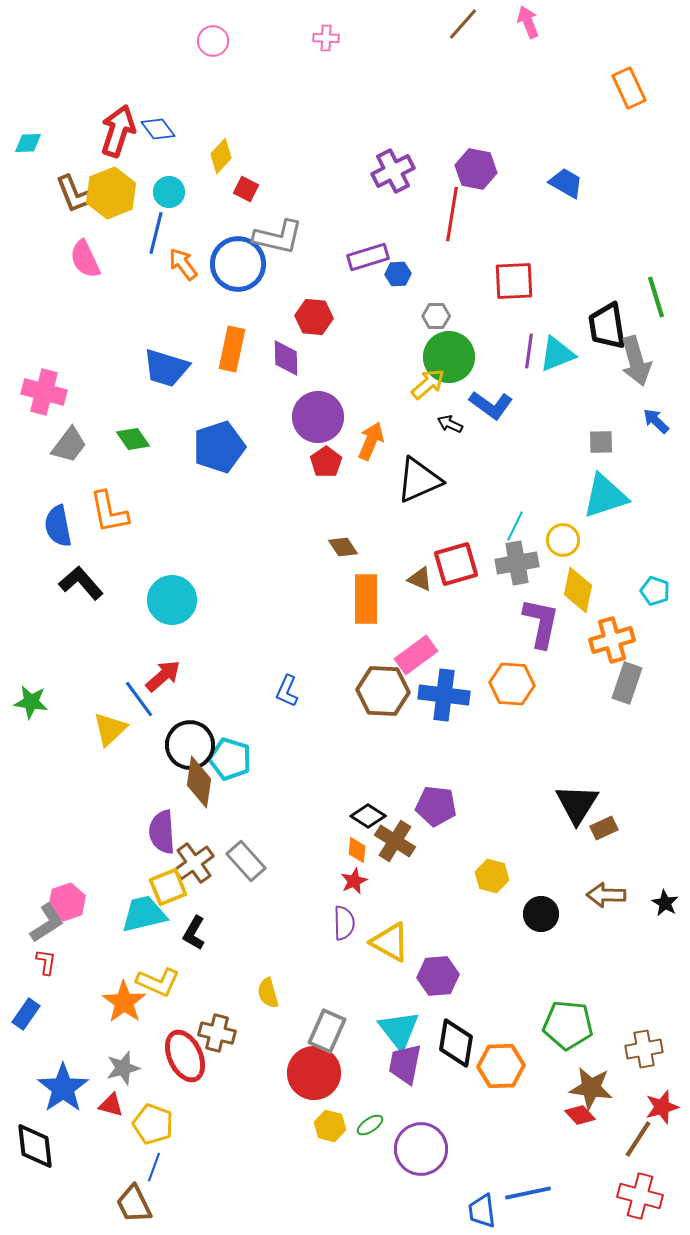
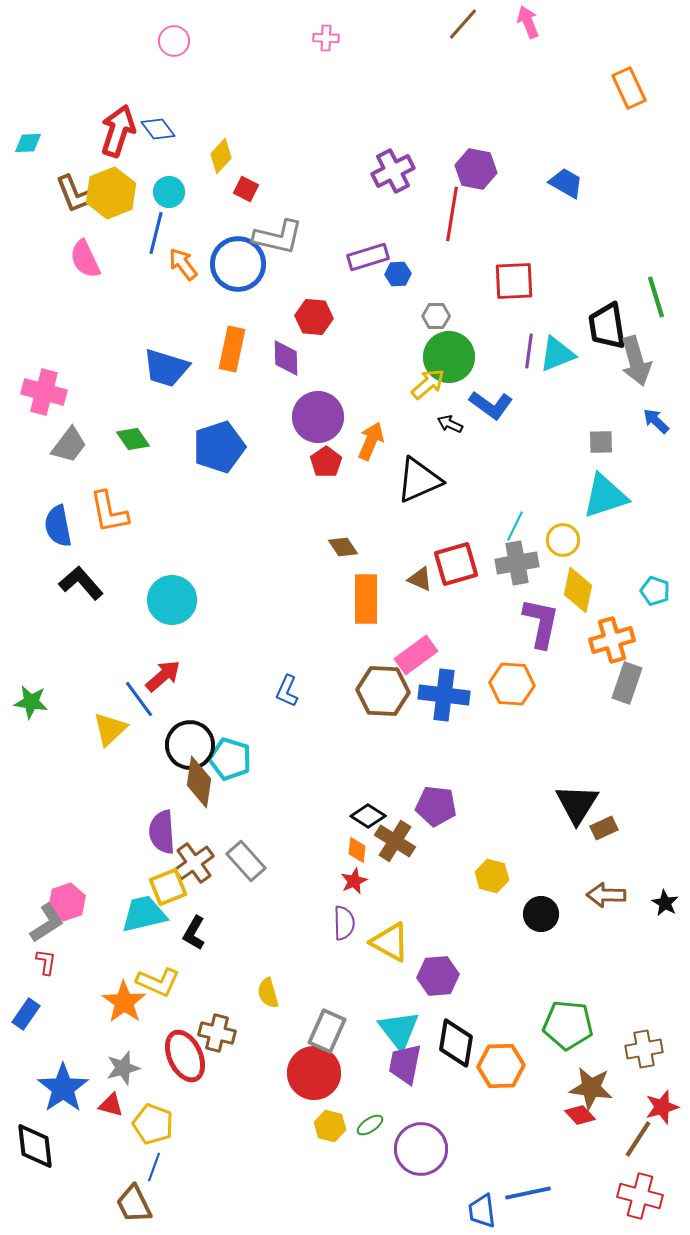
pink circle at (213, 41): moved 39 px left
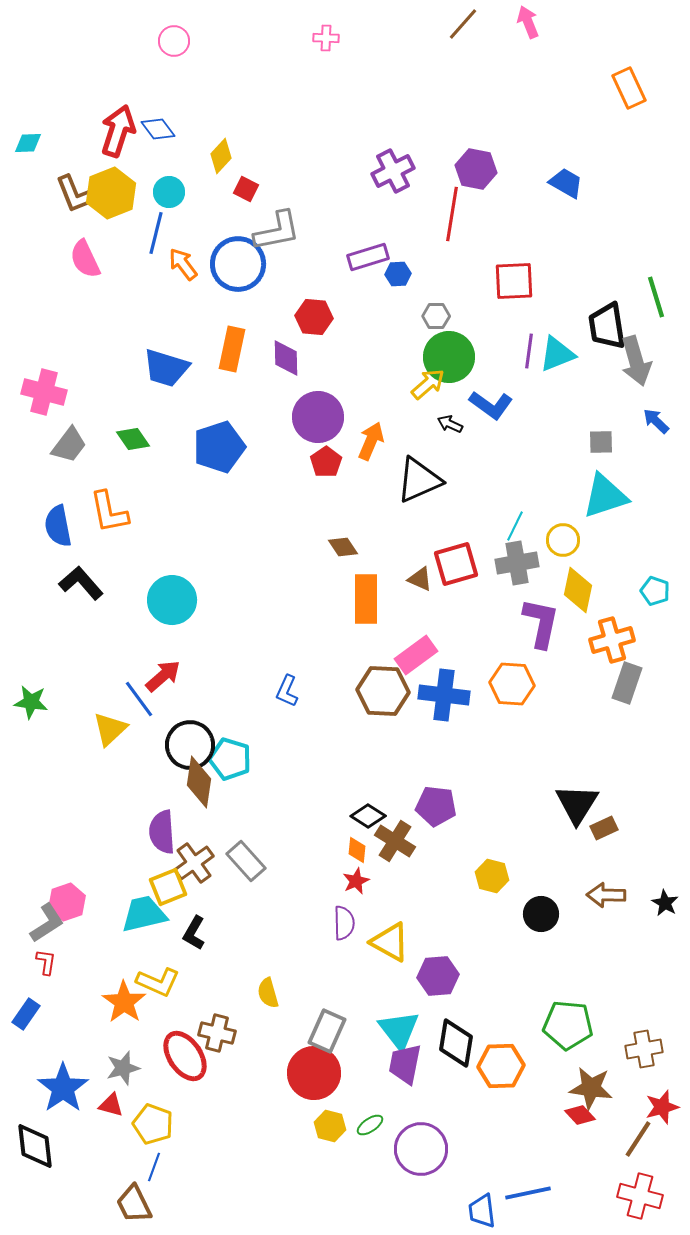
gray L-shape at (278, 237): moved 1 px left, 6 px up; rotated 24 degrees counterclockwise
red star at (354, 881): moved 2 px right
red ellipse at (185, 1056): rotated 9 degrees counterclockwise
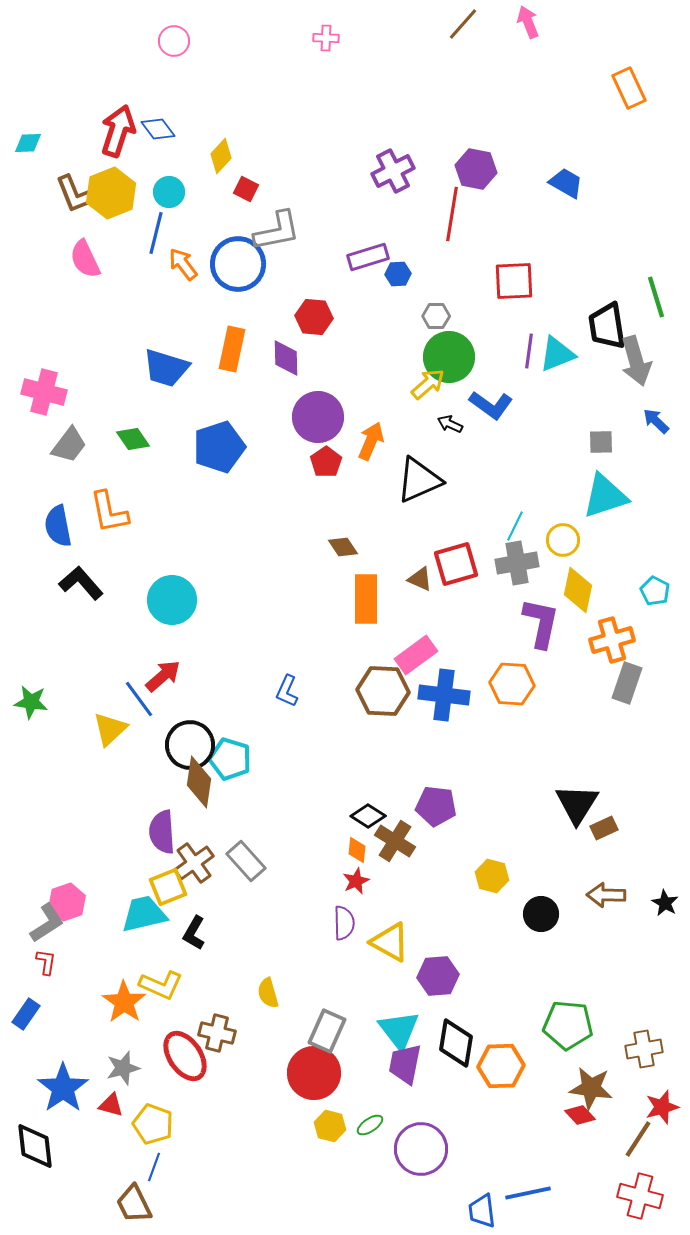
cyan pentagon at (655, 591): rotated 8 degrees clockwise
yellow L-shape at (158, 982): moved 3 px right, 3 px down
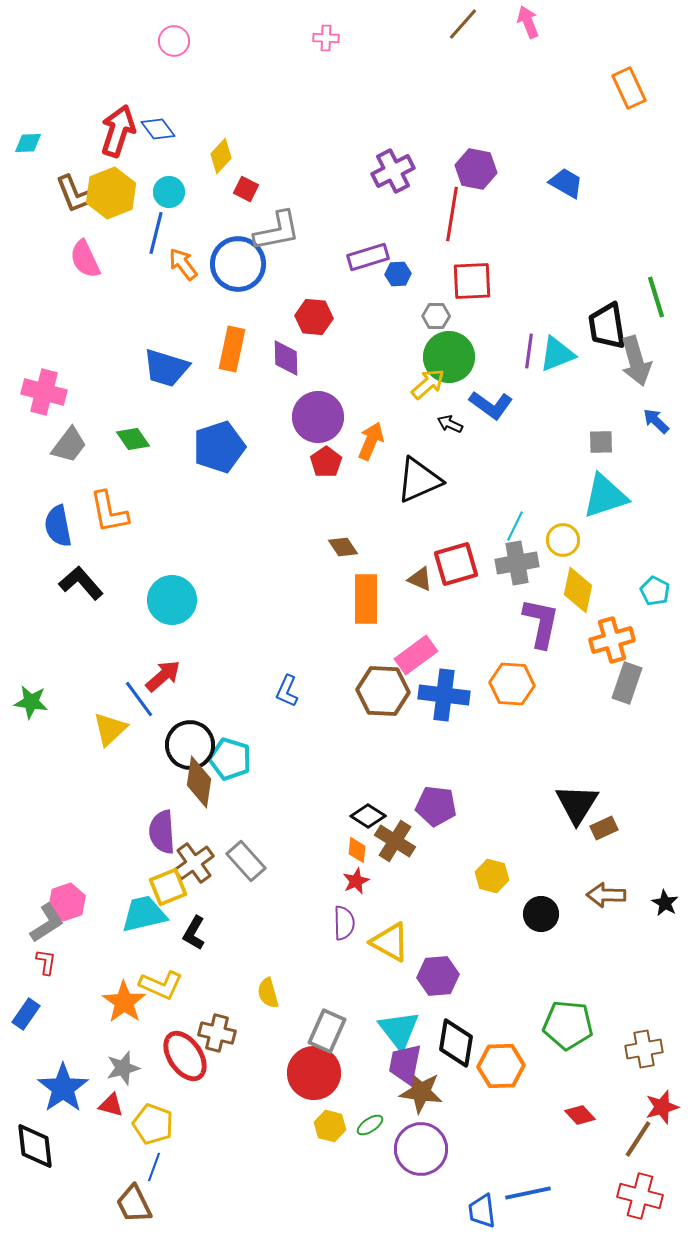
red square at (514, 281): moved 42 px left
brown star at (591, 1088): moved 170 px left, 4 px down
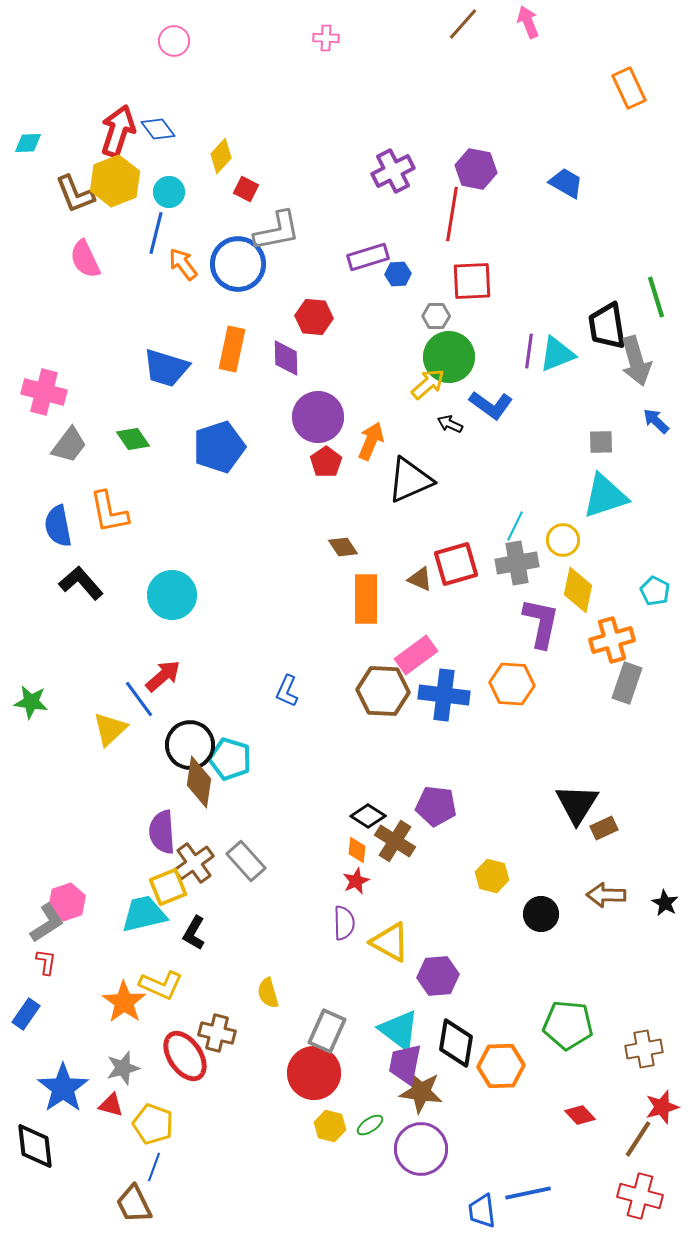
yellow hexagon at (111, 193): moved 4 px right, 12 px up
black triangle at (419, 480): moved 9 px left
cyan circle at (172, 600): moved 5 px up
cyan triangle at (399, 1030): rotated 15 degrees counterclockwise
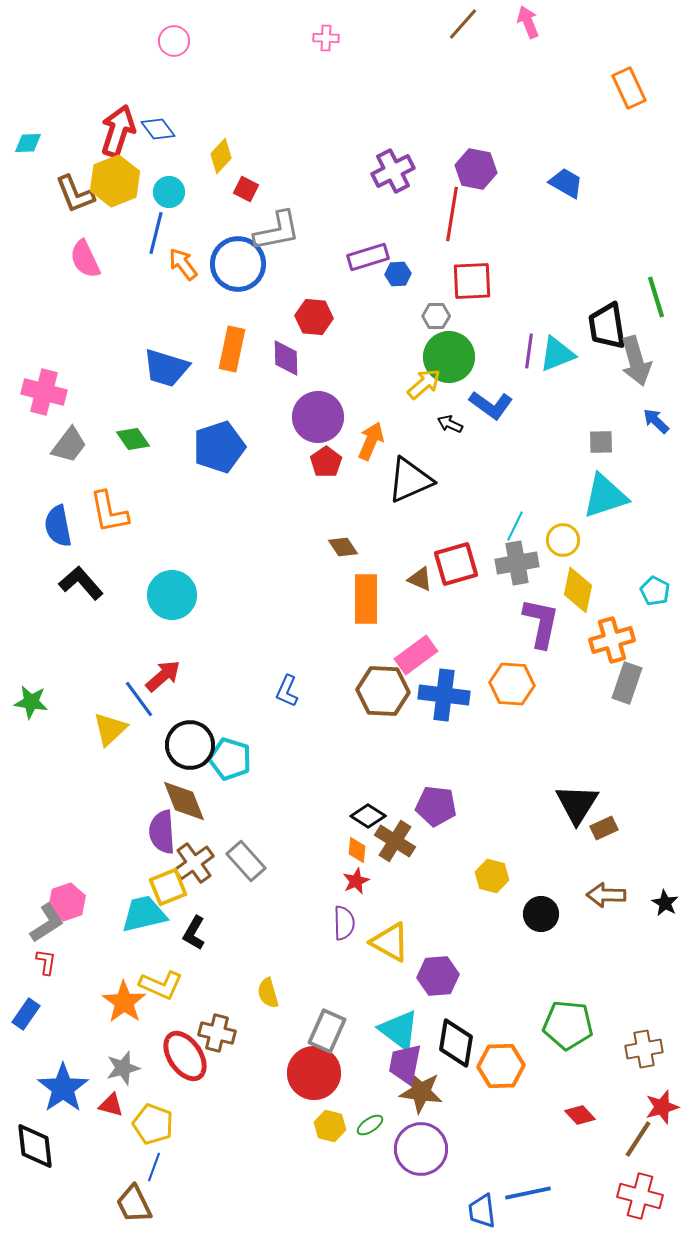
yellow arrow at (428, 384): moved 4 px left
brown diamond at (199, 782): moved 15 px left, 19 px down; rotated 30 degrees counterclockwise
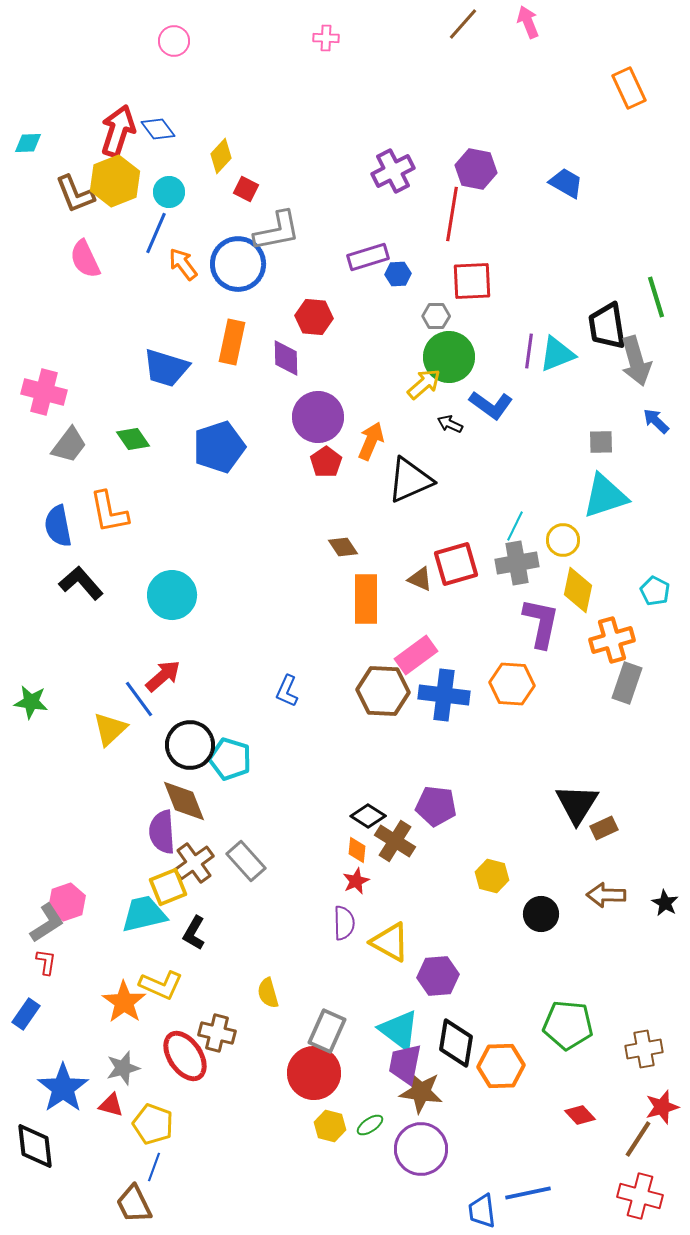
blue line at (156, 233): rotated 9 degrees clockwise
orange rectangle at (232, 349): moved 7 px up
